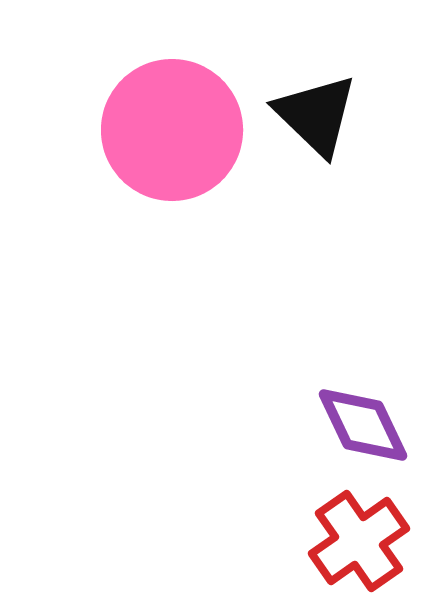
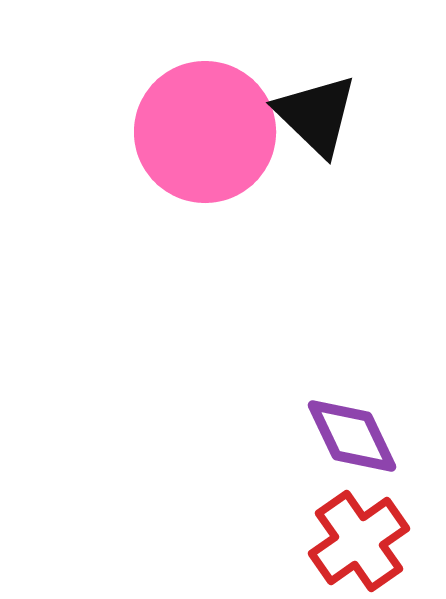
pink circle: moved 33 px right, 2 px down
purple diamond: moved 11 px left, 11 px down
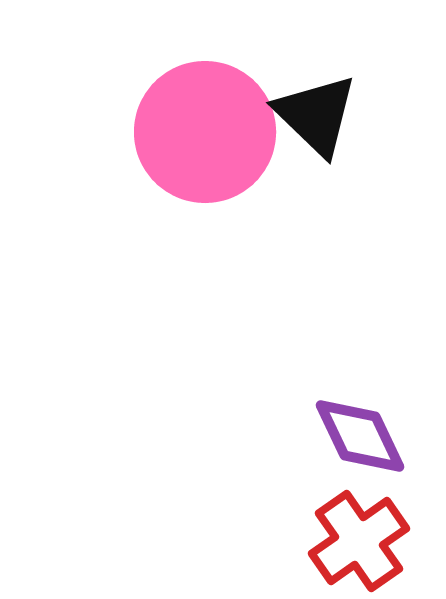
purple diamond: moved 8 px right
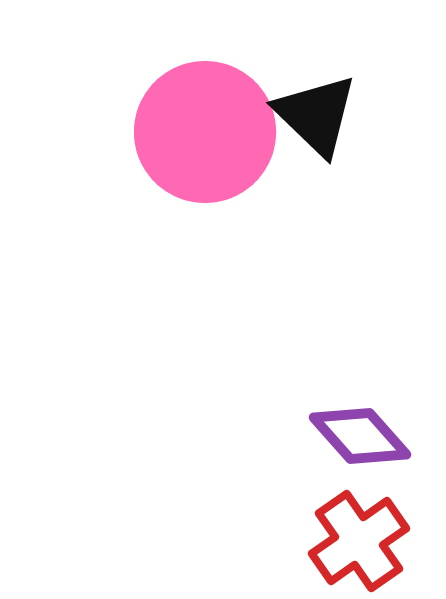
purple diamond: rotated 16 degrees counterclockwise
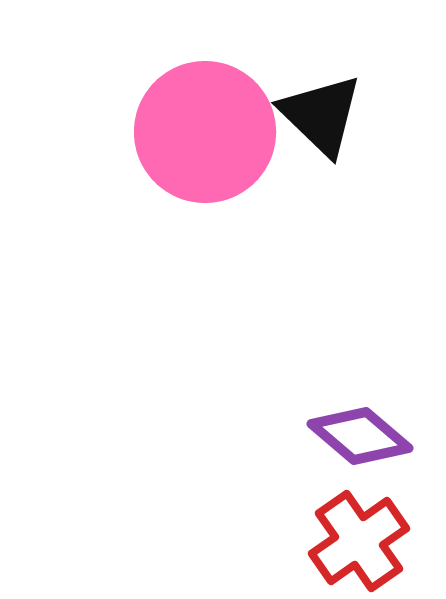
black triangle: moved 5 px right
purple diamond: rotated 8 degrees counterclockwise
